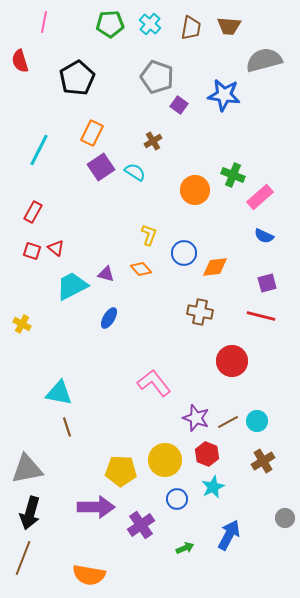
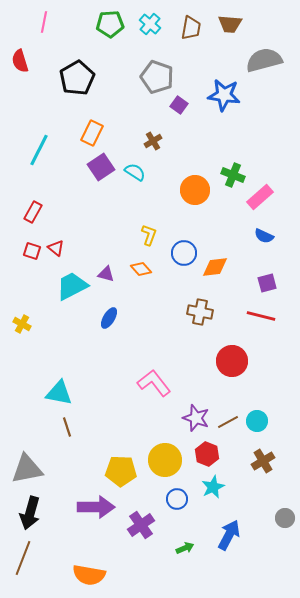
brown trapezoid at (229, 26): moved 1 px right, 2 px up
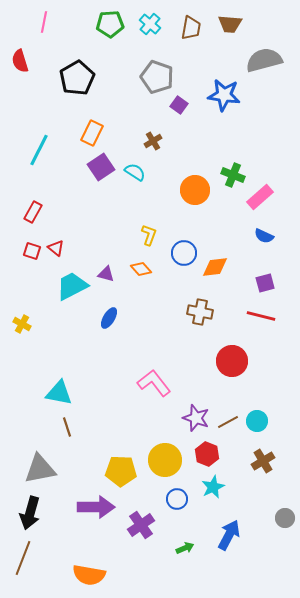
purple square at (267, 283): moved 2 px left
gray triangle at (27, 469): moved 13 px right
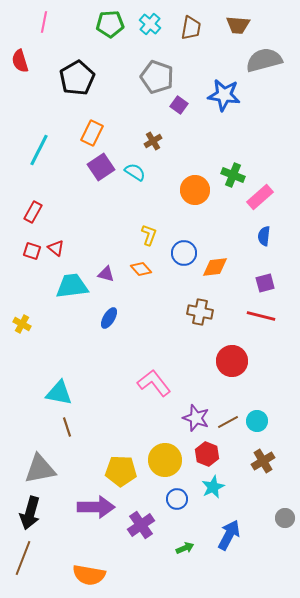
brown trapezoid at (230, 24): moved 8 px right, 1 px down
blue semicircle at (264, 236): rotated 72 degrees clockwise
cyan trapezoid at (72, 286): rotated 20 degrees clockwise
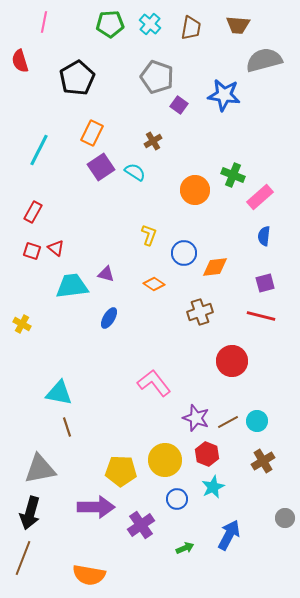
orange diamond at (141, 269): moved 13 px right, 15 px down; rotated 15 degrees counterclockwise
brown cross at (200, 312): rotated 30 degrees counterclockwise
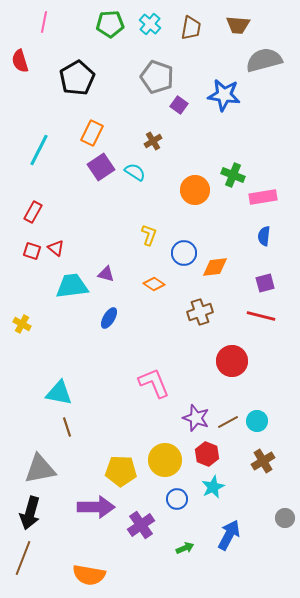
pink rectangle at (260, 197): moved 3 px right; rotated 32 degrees clockwise
pink L-shape at (154, 383): rotated 16 degrees clockwise
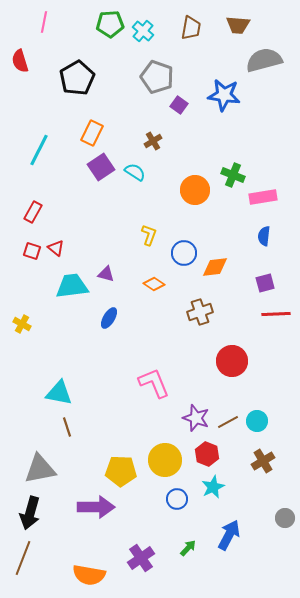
cyan cross at (150, 24): moved 7 px left, 7 px down
red line at (261, 316): moved 15 px right, 2 px up; rotated 16 degrees counterclockwise
purple cross at (141, 525): moved 33 px down
green arrow at (185, 548): moved 3 px right; rotated 24 degrees counterclockwise
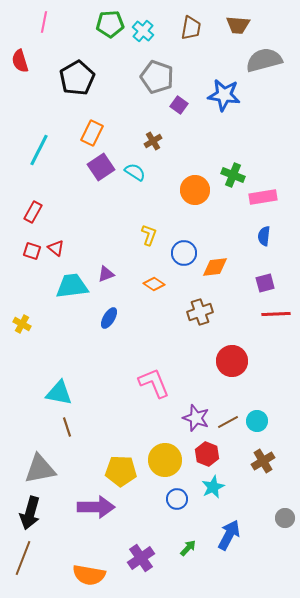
purple triangle at (106, 274): rotated 36 degrees counterclockwise
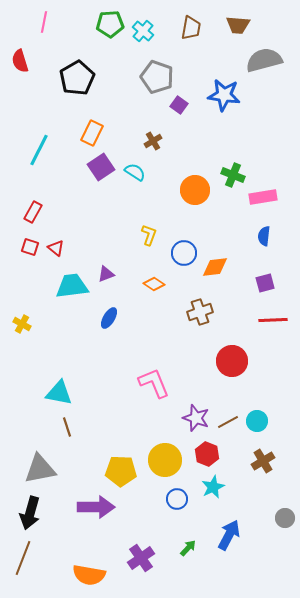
red square at (32, 251): moved 2 px left, 4 px up
red line at (276, 314): moved 3 px left, 6 px down
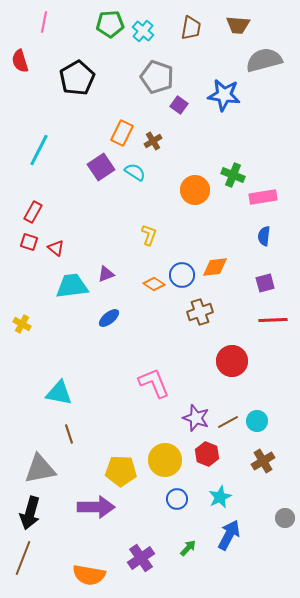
orange rectangle at (92, 133): moved 30 px right
red square at (30, 247): moved 1 px left, 5 px up
blue circle at (184, 253): moved 2 px left, 22 px down
blue ellipse at (109, 318): rotated 20 degrees clockwise
brown line at (67, 427): moved 2 px right, 7 px down
cyan star at (213, 487): moved 7 px right, 10 px down
